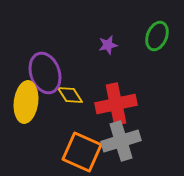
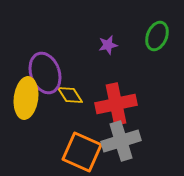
yellow ellipse: moved 4 px up
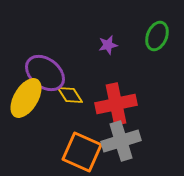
purple ellipse: rotated 33 degrees counterclockwise
yellow ellipse: rotated 24 degrees clockwise
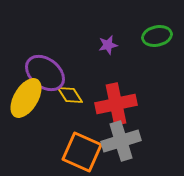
green ellipse: rotated 56 degrees clockwise
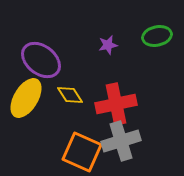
purple ellipse: moved 4 px left, 13 px up
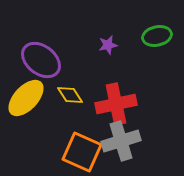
yellow ellipse: rotated 12 degrees clockwise
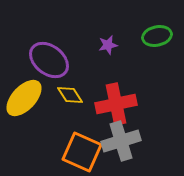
purple ellipse: moved 8 px right
yellow ellipse: moved 2 px left
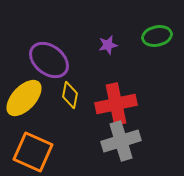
yellow diamond: rotated 44 degrees clockwise
orange square: moved 49 px left
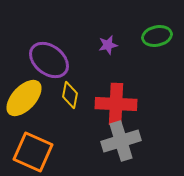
red cross: rotated 15 degrees clockwise
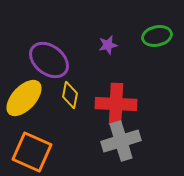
orange square: moved 1 px left
